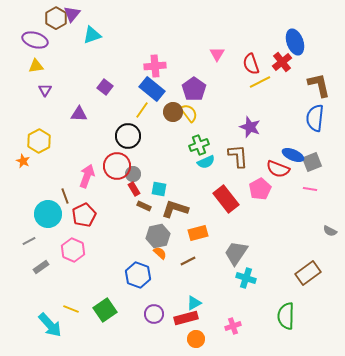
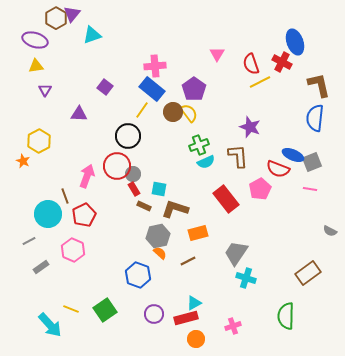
red cross at (282, 62): rotated 24 degrees counterclockwise
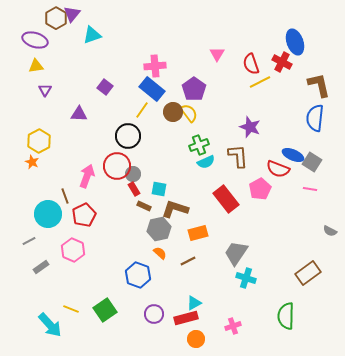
orange star at (23, 161): moved 9 px right, 1 px down
gray square at (312, 162): rotated 36 degrees counterclockwise
gray hexagon at (158, 236): moved 1 px right, 7 px up
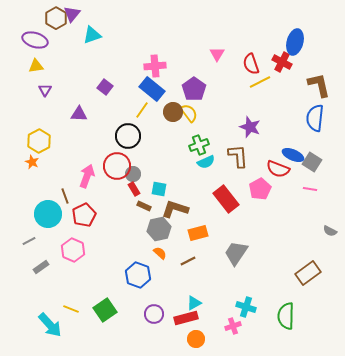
blue ellipse at (295, 42): rotated 35 degrees clockwise
cyan cross at (246, 278): moved 29 px down
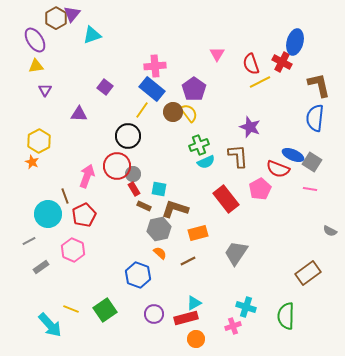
purple ellipse at (35, 40): rotated 40 degrees clockwise
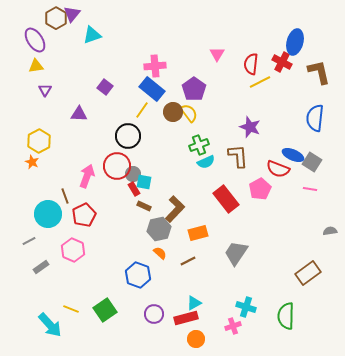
red semicircle at (251, 64): rotated 25 degrees clockwise
brown L-shape at (319, 85): moved 13 px up
cyan square at (159, 189): moved 15 px left, 7 px up
brown L-shape at (175, 209): rotated 116 degrees clockwise
gray semicircle at (330, 231): rotated 144 degrees clockwise
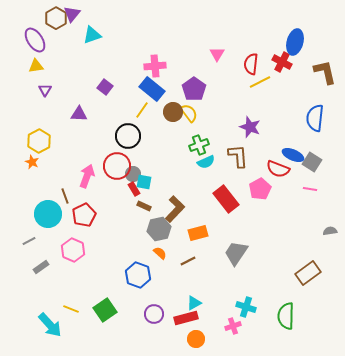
brown L-shape at (319, 72): moved 6 px right
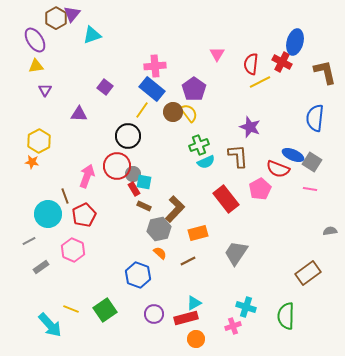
orange star at (32, 162): rotated 16 degrees counterclockwise
